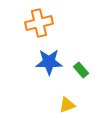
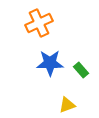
orange cross: rotated 12 degrees counterclockwise
blue star: moved 1 px right, 1 px down
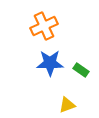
orange cross: moved 5 px right, 3 px down
green rectangle: rotated 14 degrees counterclockwise
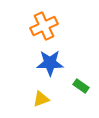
green rectangle: moved 16 px down
yellow triangle: moved 26 px left, 6 px up
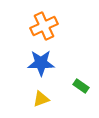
blue star: moved 9 px left
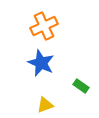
blue star: rotated 24 degrees clockwise
yellow triangle: moved 4 px right, 6 px down
